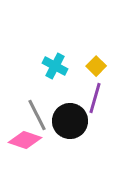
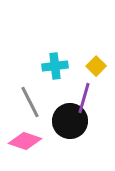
cyan cross: rotated 35 degrees counterclockwise
purple line: moved 11 px left
gray line: moved 7 px left, 13 px up
pink diamond: moved 1 px down
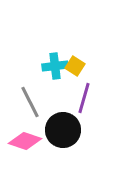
yellow square: moved 21 px left; rotated 12 degrees counterclockwise
black circle: moved 7 px left, 9 px down
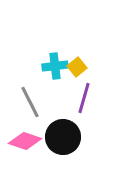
yellow square: moved 2 px right, 1 px down; rotated 18 degrees clockwise
black circle: moved 7 px down
